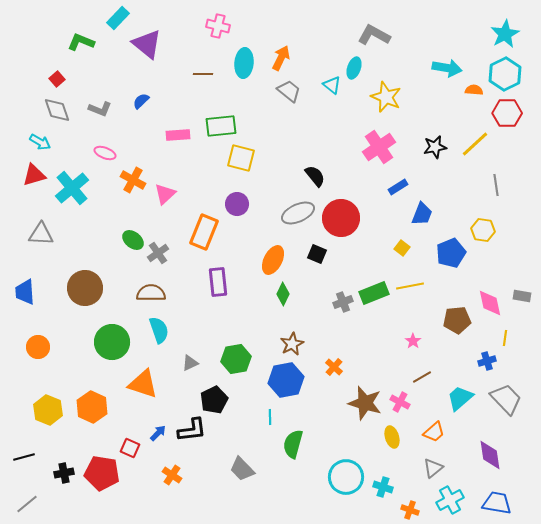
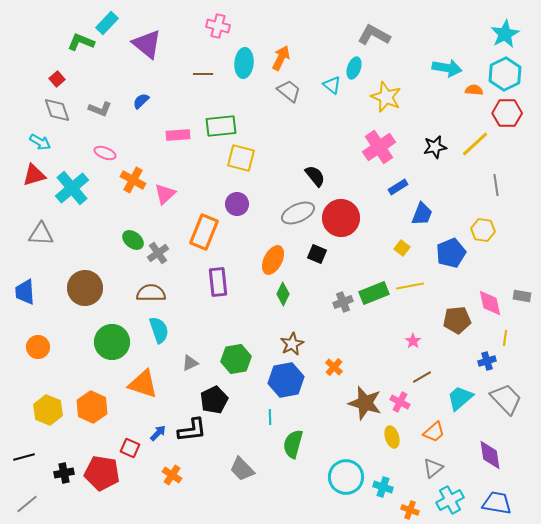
cyan rectangle at (118, 18): moved 11 px left, 5 px down
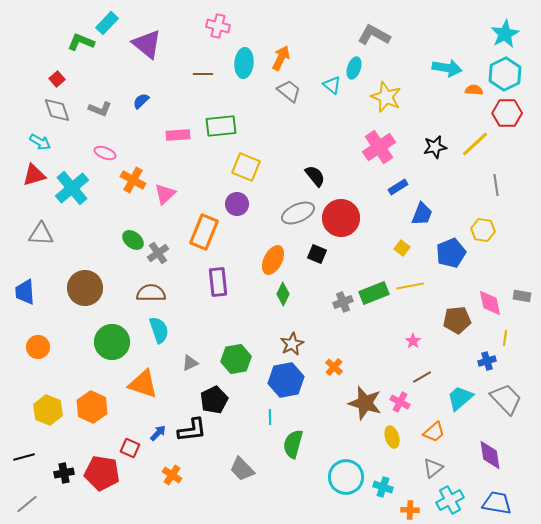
yellow square at (241, 158): moved 5 px right, 9 px down; rotated 8 degrees clockwise
orange cross at (410, 510): rotated 18 degrees counterclockwise
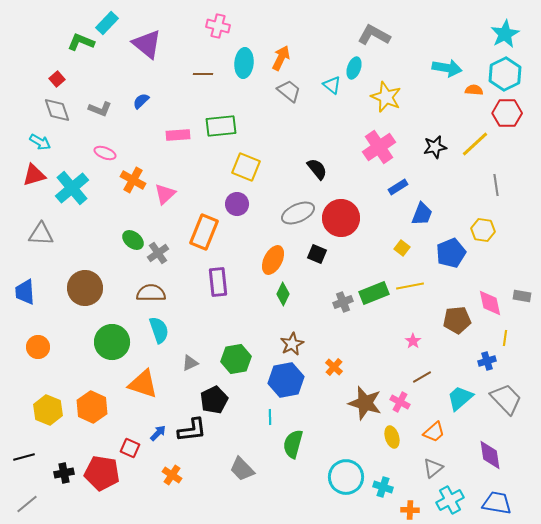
black semicircle at (315, 176): moved 2 px right, 7 px up
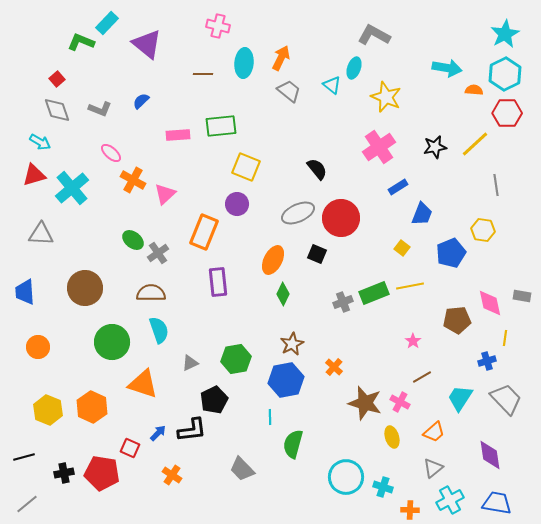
pink ellipse at (105, 153): moved 6 px right; rotated 20 degrees clockwise
cyan trapezoid at (460, 398): rotated 16 degrees counterclockwise
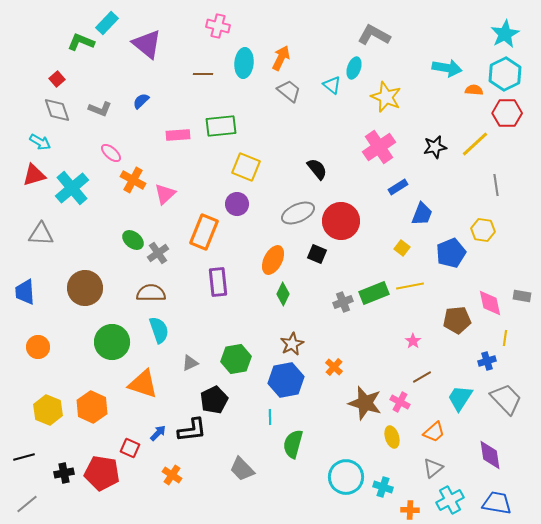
red circle at (341, 218): moved 3 px down
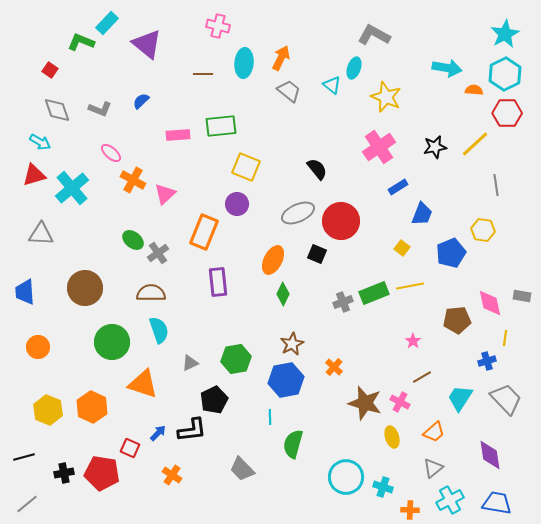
red square at (57, 79): moved 7 px left, 9 px up; rotated 14 degrees counterclockwise
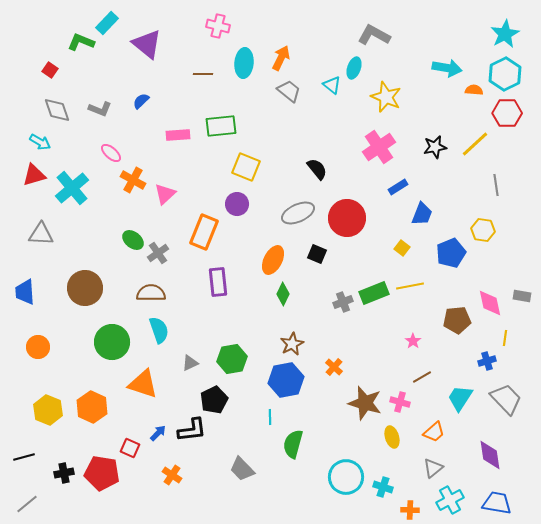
red circle at (341, 221): moved 6 px right, 3 px up
green hexagon at (236, 359): moved 4 px left
pink cross at (400, 402): rotated 12 degrees counterclockwise
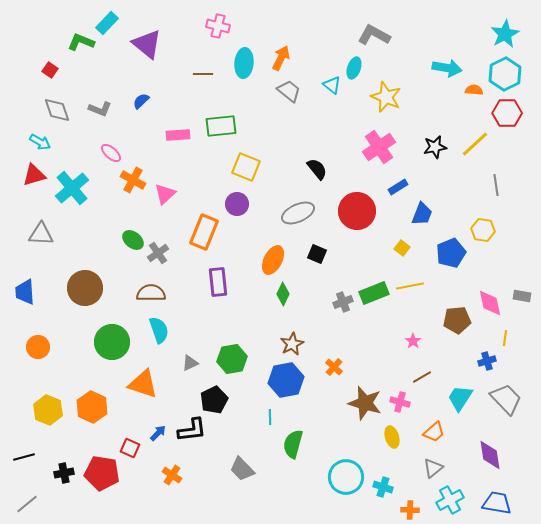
red circle at (347, 218): moved 10 px right, 7 px up
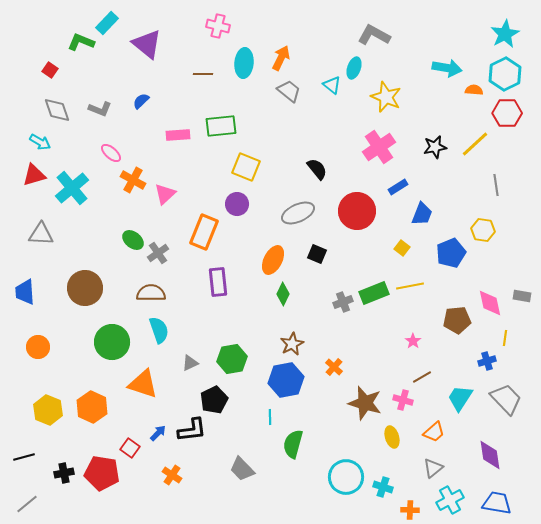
pink cross at (400, 402): moved 3 px right, 2 px up
red square at (130, 448): rotated 12 degrees clockwise
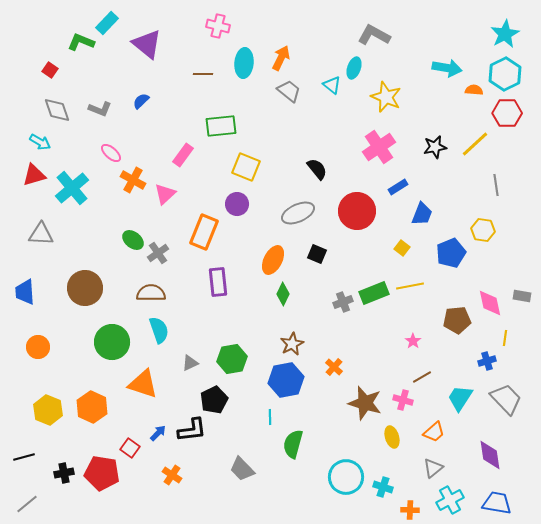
pink rectangle at (178, 135): moved 5 px right, 20 px down; rotated 50 degrees counterclockwise
